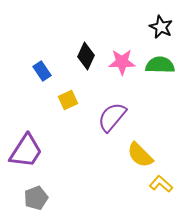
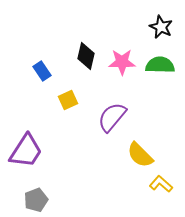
black diamond: rotated 12 degrees counterclockwise
gray pentagon: moved 2 px down
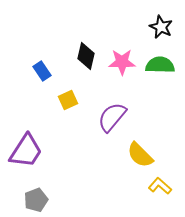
yellow L-shape: moved 1 px left, 2 px down
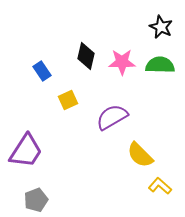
purple semicircle: rotated 20 degrees clockwise
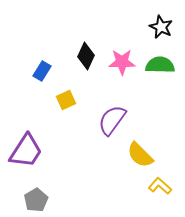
black diamond: rotated 12 degrees clockwise
blue rectangle: rotated 66 degrees clockwise
yellow square: moved 2 px left
purple semicircle: moved 3 px down; rotated 24 degrees counterclockwise
gray pentagon: rotated 10 degrees counterclockwise
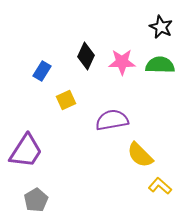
purple semicircle: rotated 44 degrees clockwise
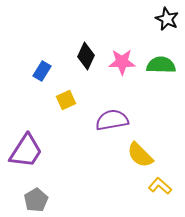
black star: moved 6 px right, 8 px up
green semicircle: moved 1 px right
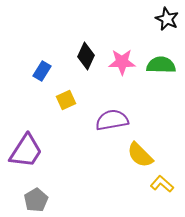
yellow L-shape: moved 2 px right, 2 px up
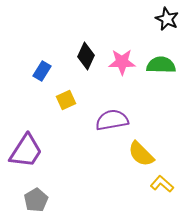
yellow semicircle: moved 1 px right, 1 px up
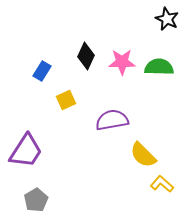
green semicircle: moved 2 px left, 2 px down
yellow semicircle: moved 2 px right, 1 px down
